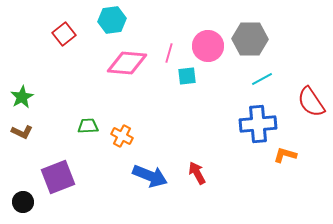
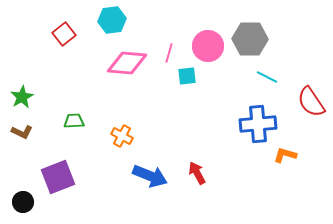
cyan line: moved 5 px right, 2 px up; rotated 55 degrees clockwise
green trapezoid: moved 14 px left, 5 px up
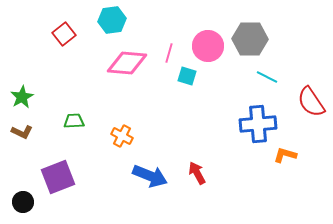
cyan square: rotated 24 degrees clockwise
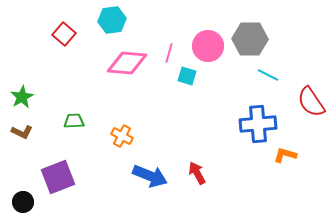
red square: rotated 10 degrees counterclockwise
cyan line: moved 1 px right, 2 px up
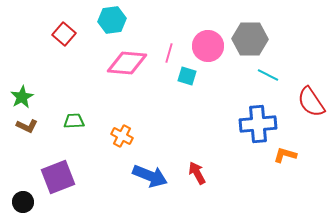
brown L-shape: moved 5 px right, 6 px up
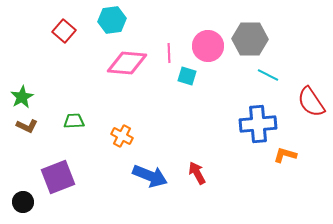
red square: moved 3 px up
pink line: rotated 18 degrees counterclockwise
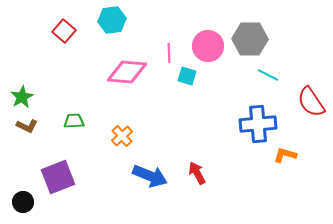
pink diamond: moved 9 px down
orange cross: rotated 20 degrees clockwise
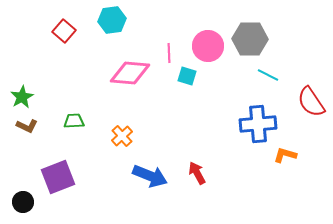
pink diamond: moved 3 px right, 1 px down
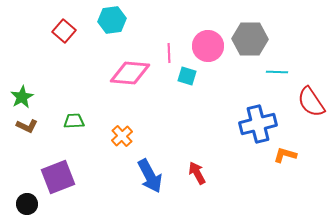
cyan line: moved 9 px right, 3 px up; rotated 25 degrees counterclockwise
blue cross: rotated 9 degrees counterclockwise
blue arrow: rotated 40 degrees clockwise
black circle: moved 4 px right, 2 px down
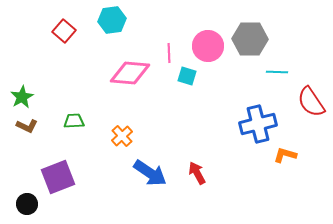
blue arrow: moved 3 px up; rotated 28 degrees counterclockwise
